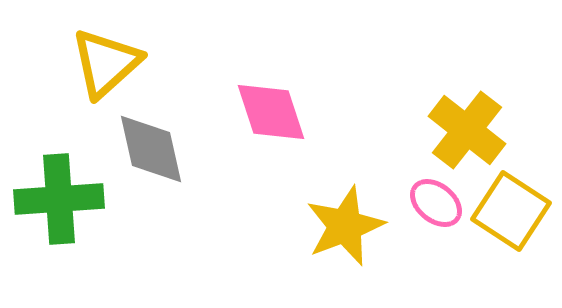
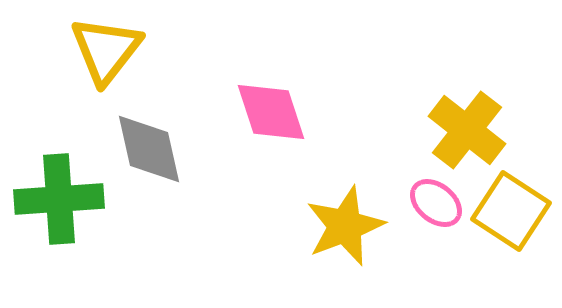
yellow triangle: moved 13 px up; rotated 10 degrees counterclockwise
gray diamond: moved 2 px left
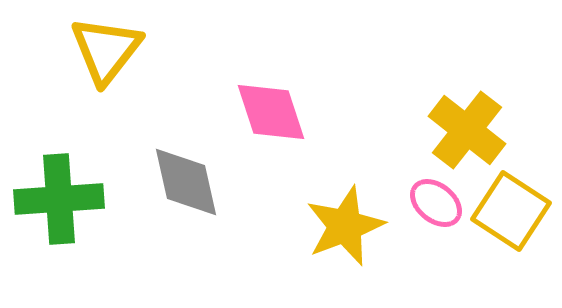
gray diamond: moved 37 px right, 33 px down
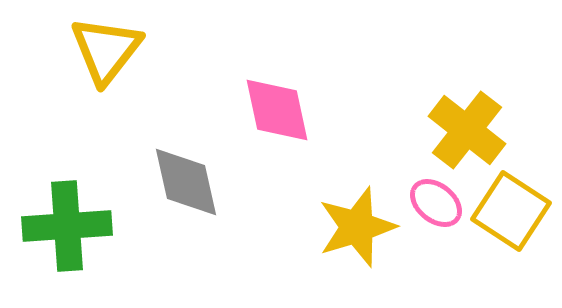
pink diamond: moved 6 px right, 2 px up; rotated 6 degrees clockwise
green cross: moved 8 px right, 27 px down
yellow star: moved 12 px right, 1 px down; rotated 4 degrees clockwise
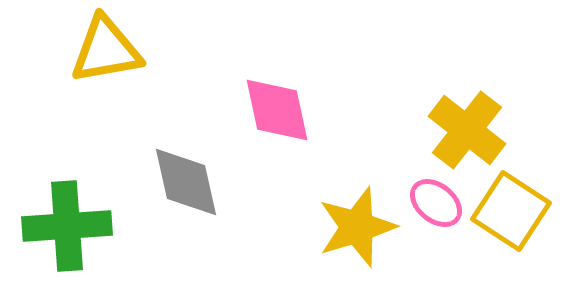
yellow triangle: rotated 42 degrees clockwise
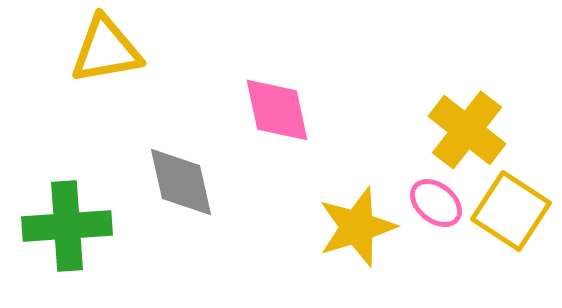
gray diamond: moved 5 px left
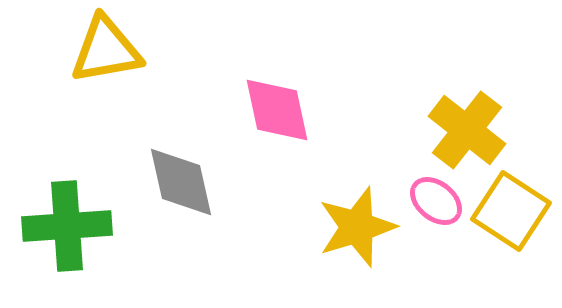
pink ellipse: moved 2 px up
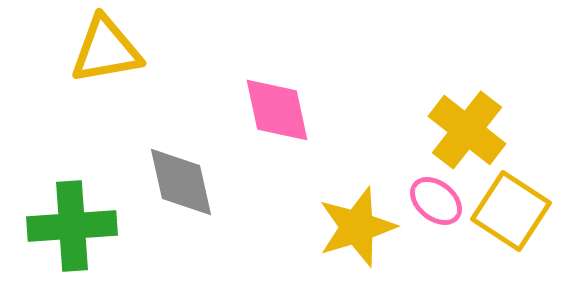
green cross: moved 5 px right
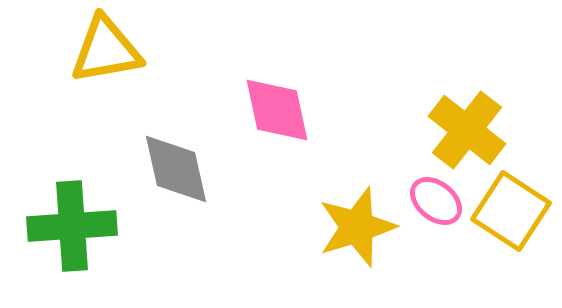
gray diamond: moved 5 px left, 13 px up
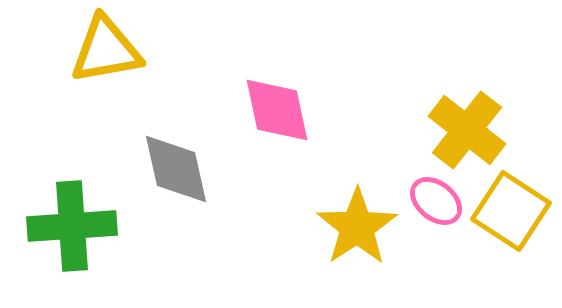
yellow star: rotated 16 degrees counterclockwise
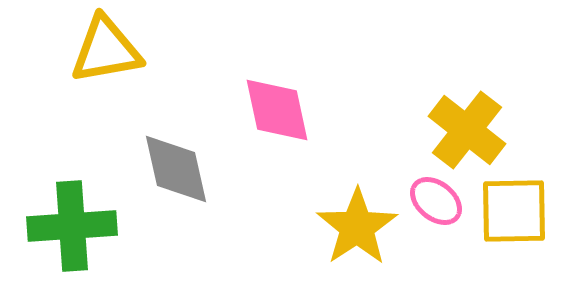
yellow square: moved 3 px right; rotated 34 degrees counterclockwise
